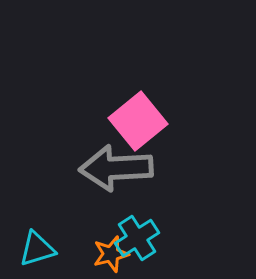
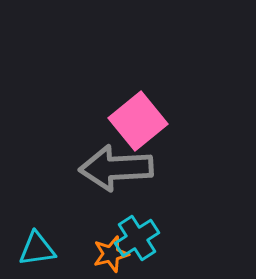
cyan triangle: rotated 9 degrees clockwise
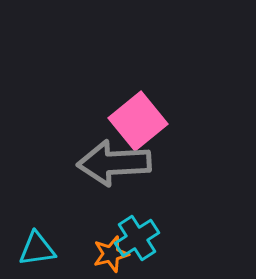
gray arrow: moved 2 px left, 5 px up
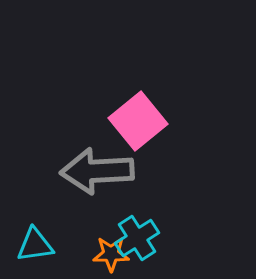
gray arrow: moved 17 px left, 8 px down
cyan triangle: moved 2 px left, 4 px up
orange star: rotated 15 degrees clockwise
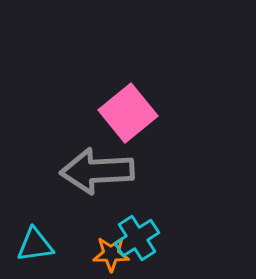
pink square: moved 10 px left, 8 px up
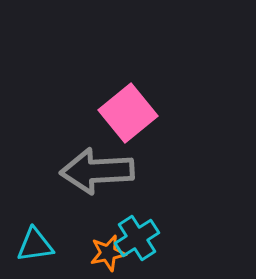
orange star: moved 3 px left, 1 px up; rotated 12 degrees counterclockwise
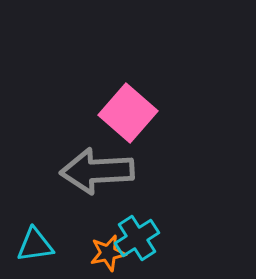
pink square: rotated 10 degrees counterclockwise
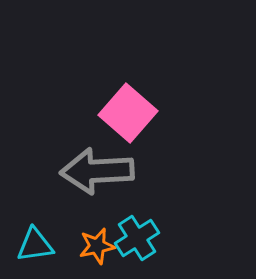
orange star: moved 11 px left, 7 px up
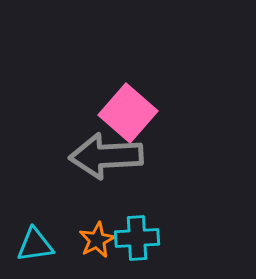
gray arrow: moved 9 px right, 15 px up
cyan cross: rotated 30 degrees clockwise
orange star: moved 6 px up; rotated 15 degrees counterclockwise
